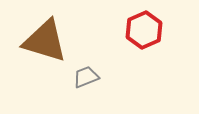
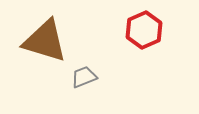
gray trapezoid: moved 2 px left
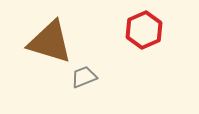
brown triangle: moved 5 px right, 1 px down
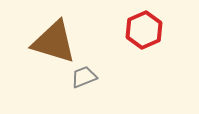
brown triangle: moved 4 px right
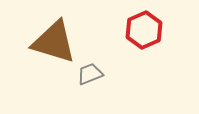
gray trapezoid: moved 6 px right, 3 px up
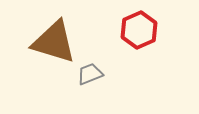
red hexagon: moved 5 px left
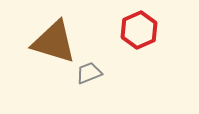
gray trapezoid: moved 1 px left, 1 px up
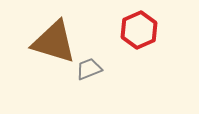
gray trapezoid: moved 4 px up
